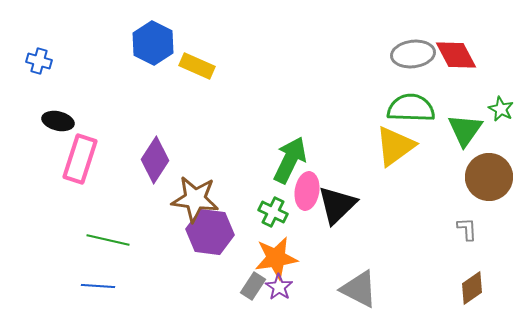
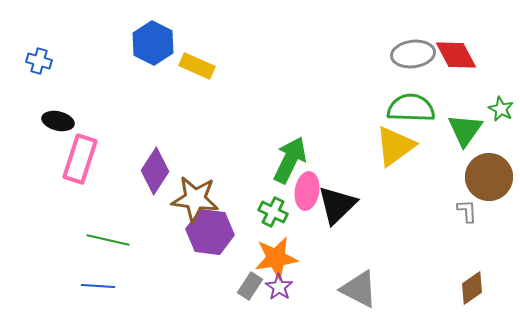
purple diamond: moved 11 px down
gray L-shape: moved 18 px up
gray rectangle: moved 3 px left
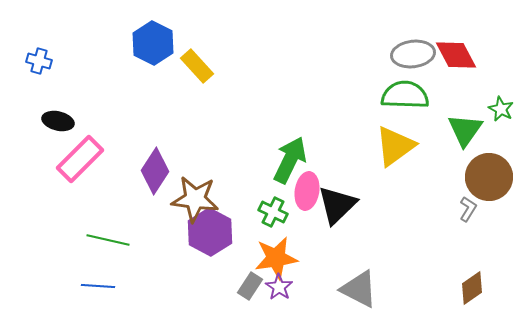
yellow rectangle: rotated 24 degrees clockwise
green semicircle: moved 6 px left, 13 px up
pink rectangle: rotated 27 degrees clockwise
gray L-shape: moved 1 px right, 2 px up; rotated 35 degrees clockwise
purple hexagon: rotated 21 degrees clockwise
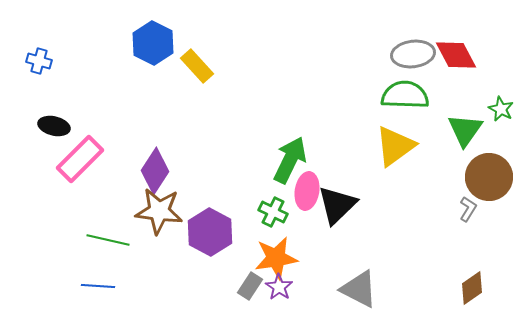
black ellipse: moved 4 px left, 5 px down
brown star: moved 36 px left, 12 px down
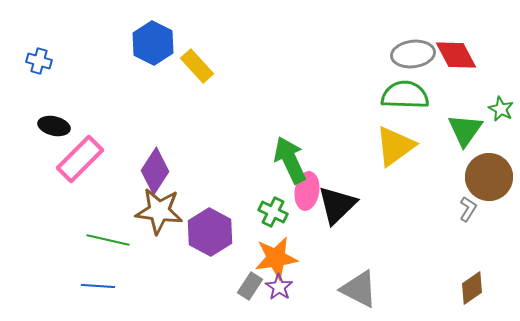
green arrow: rotated 51 degrees counterclockwise
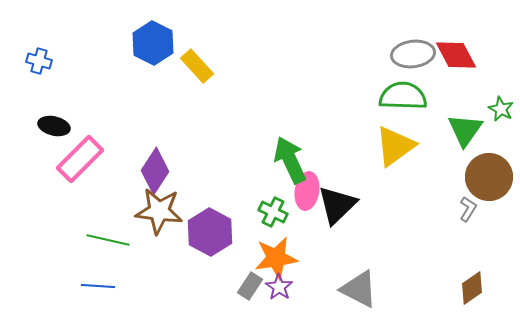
green semicircle: moved 2 px left, 1 px down
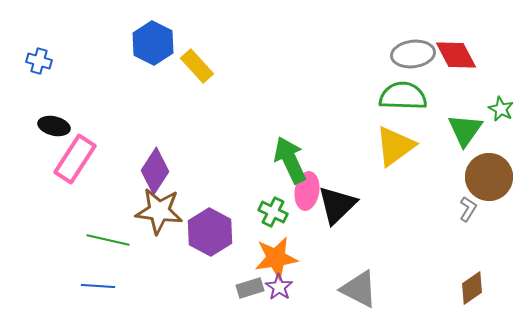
pink rectangle: moved 5 px left; rotated 12 degrees counterclockwise
gray rectangle: moved 2 px down; rotated 40 degrees clockwise
